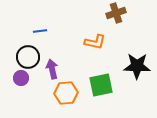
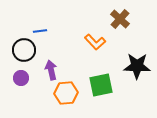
brown cross: moved 4 px right, 6 px down; rotated 30 degrees counterclockwise
orange L-shape: rotated 35 degrees clockwise
black circle: moved 4 px left, 7 px up
purple arrow: moved 1 px left, 1 px down
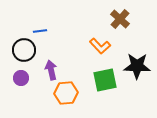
orange L-shape: moved 5 px right, 4 px down
green square: moved 4 px right, 5 px up
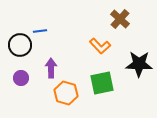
black circle: moved 4 px left, 5 px up
black star: moved 2 px right, 2 px up
purple arrow: moved 2 px up; rotated 12 degrees clockwise
green square: moved 3 px left, 3 px down
orange hexagon: rotated 20 degrees clockwise
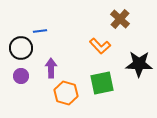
black circle: moved 1 px right, 3 px down
purple circle: moved 2 px up
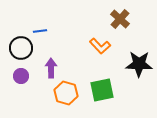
green square: moved 7 px down
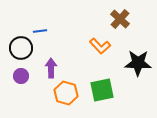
black star: moved 1 px left, 1 px up
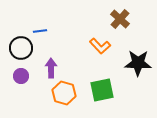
orange hexagon: moved 2 px left
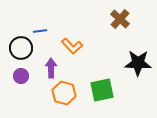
orange L-shape: moved 28 px left
